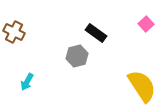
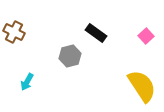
pink square: moved 12 px down
gray hexagon: moved 7 px left
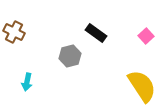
cyan arrow: rotated 18 degrees counterclockwise
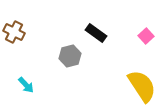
cyan arrow: moved 1 px left, 3 px down; rotated 54 degrees counterclockwise
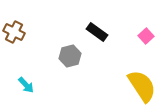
black rectangle: moved 1 px right, 1 px up
